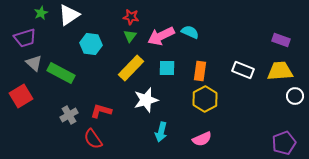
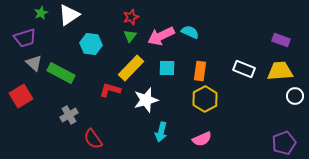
red star: rotated 28 degrees counterclockwise
white rectangle: moved 1 px right, 1 px up
red L-shape: moved 9 px right, 21 px up
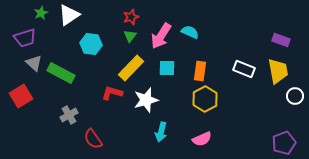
pink arrow: rotated 32 degrees counterclockwise
yellow trapezoid: moved 2 px left; rotated 84 degrees clockwise
red L-shape: moved 2 px right, 3 px down
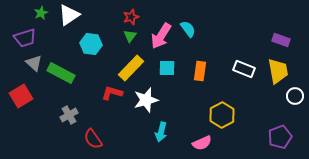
cyan semicircle: moved 2 px left, 3 px up; rotated 30 degrees clockwise
yellow hexagon: moved 17 px right, 16 px down
pink semicircle: moved 4 px down
purple pentagon: moved 4 px left, 6 px up
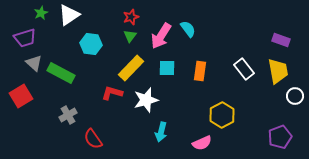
white rectangle: rotated 30 degrees clockwise
gray cross: moved 1 px left
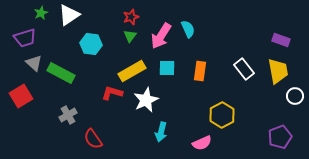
cyan semicircle: rotated 12 degrees clockwise
yellow rectangle: moved 1 px right, 3 px down; rotated 16 degrees clockwise
white star: rotated 10 degrees counterclockwise
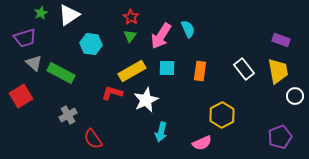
red star: rotated 21 degrees counterclockwise
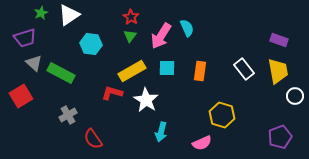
cyan semicircle: moved 1 px left, 1 px up
purple rectangle: moved 2 px left
white star: rotated 15 degrees counterclockwise
yellow hexagon: rotated 15 degrees counterclockwise
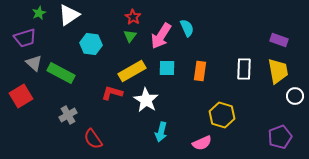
green star: moved 2 px left
red star: moved 2 px right
white rectangle: rotated 40 degrees clockwise
